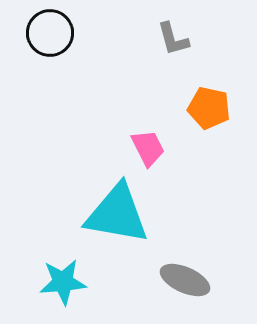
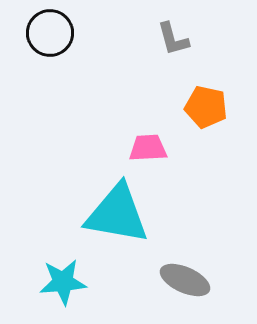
orange pentagon: moved 3 px left, 1 px up
pink trapezoid: rotated 66 degrees counterclockwise
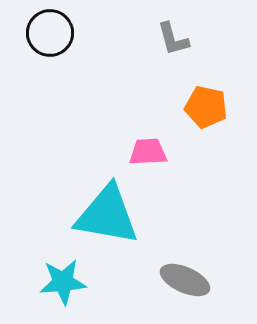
pink trapezoid: moved 4 px down
cyan triangle: moved 10 px left, 1 px down
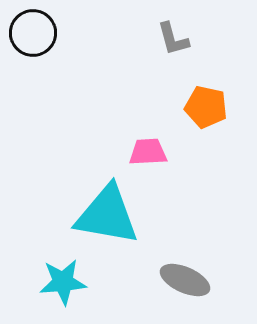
black circle: moved 17 px left
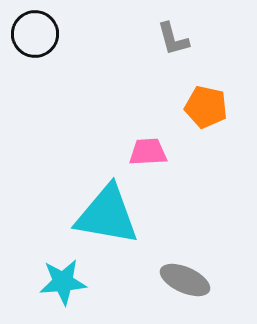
black circle: moved 2 px right, 1 px down
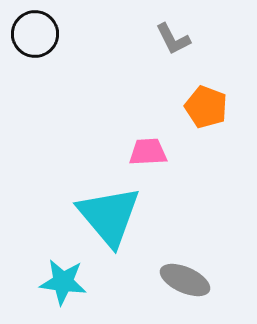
gray L-shape: rotated 12 degrees counterclockwise
orange pentagon: rotated 9 degrees clockwise
cyan triangle: moved 2 px right, 1 px down; rotated 40 degrees clockwise
cyan star: rotated 12 degrees clockwise
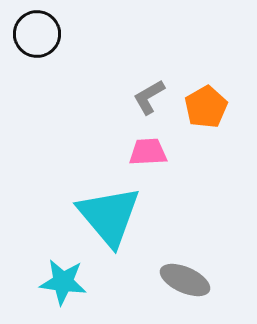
black circle: moved 2 px right
gray L-shape: moved 24 px left, 58 px down; rotated 87 degrees clockwise
orange pentagon: rotated 21 degrees clockwise
